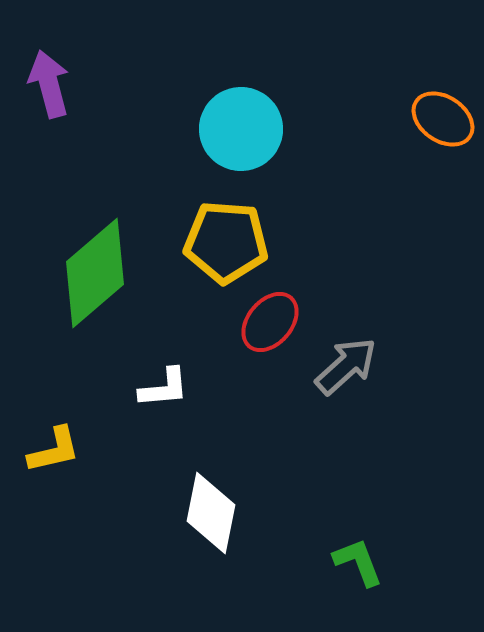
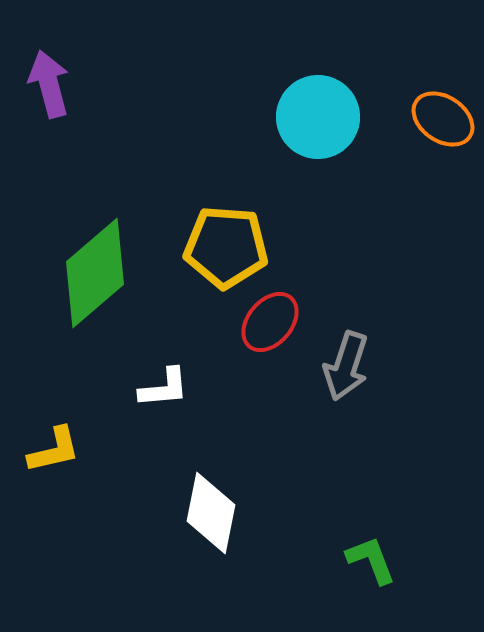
cyan circle: moved 77 px right, 12 px up
yellow pentagon: moved 5 px down
gray arrow: rotated 150 degrees clockwise
green L-shape: moved 13 px right, 2 px up
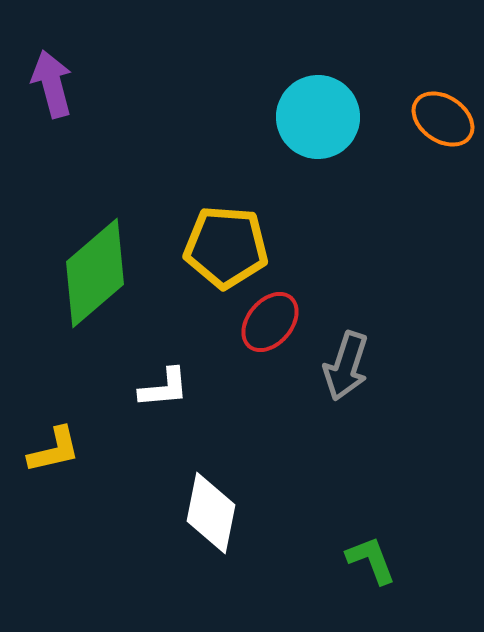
purple arrow: moved 3 px right
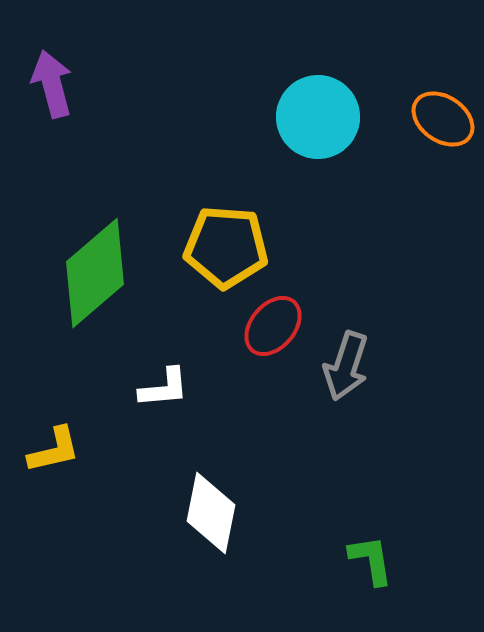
red ellipse: moved 3 px right, 4 px down
green L-shape: rotated 12 degrees clockwise
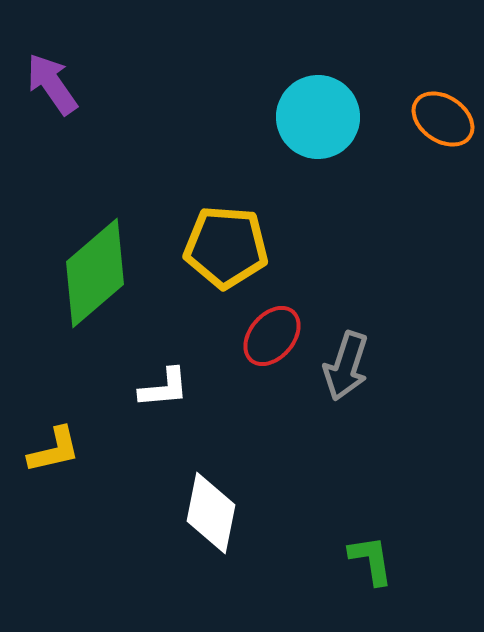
purple arrow: rotated 20 degrees counterclockwise
red ellipse: moved 1 px left, 10 px down
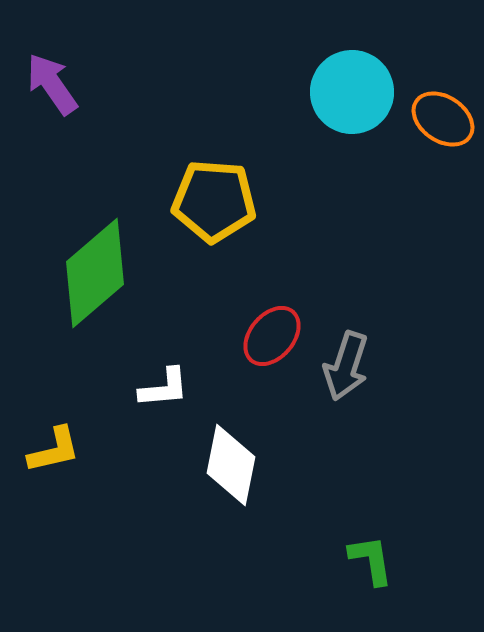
cyan circle: moved 34 px right, 25 px up
yellow pentagon: moved 12 px left, 46 px up
white diamond: moved 20 px right, 48 px up
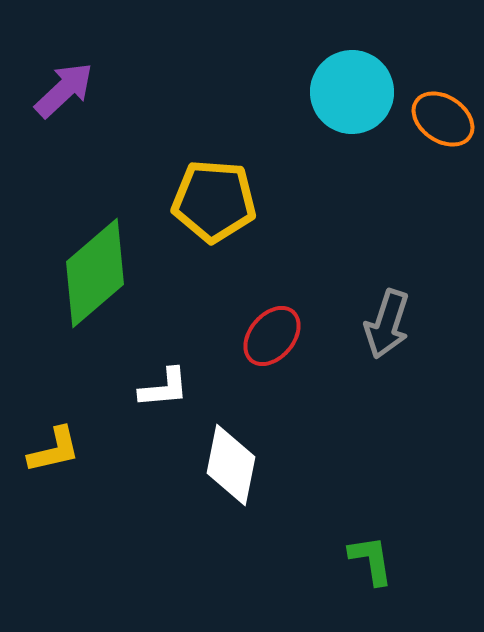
purple arrow: moved 12 px right, 6 px down; rotated 82 degrees clockwise
gray arrow: moved 41 px right, 42 px up
